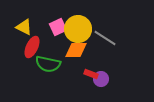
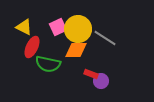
purple circle: moved 2 px down
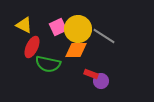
yellow triangle: moved 2 px up
gray line: moved 1 px left, 2 px up
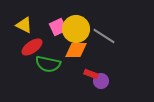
yellow circle: moved 2 px left
red ellipse: rotated 30 degrees clockwise
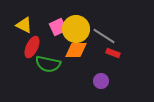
red ellipse: rotated 30 degrees counterclockwise
red rectangle: moved 22 px right, 21 px up
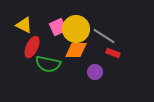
purple circle: moved 6 px left, 9 px up
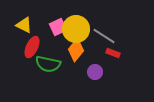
orange diamond: rotated 50 degrees counterclockwise
